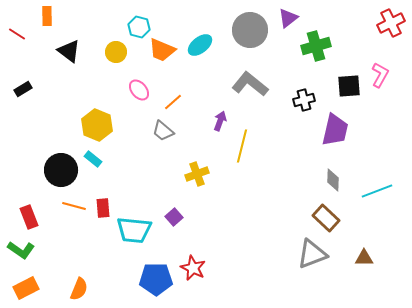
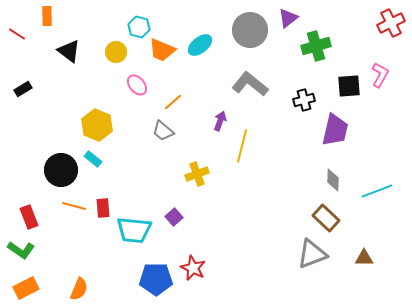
pink ellipse at (139, 90): moved 2 px left, 5 px up
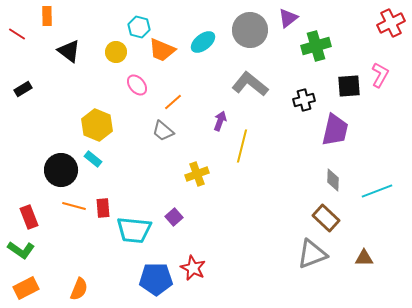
cyan ellipse at (200, 45): moved 3 px right, 3 px up
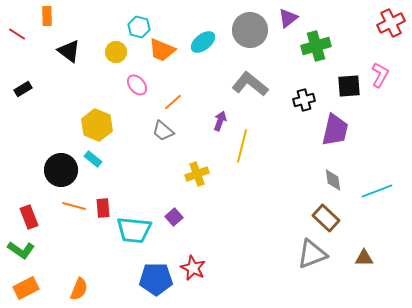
gray diamond at (333, 180): rotated 10 degrees counterclockwise
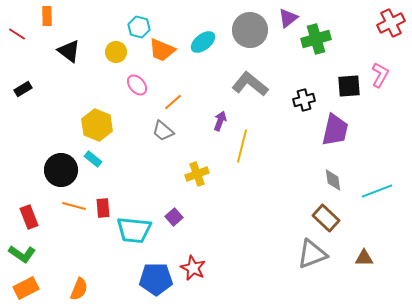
green cross at (316, 46): moved 7 px up
green L-shape at (21, 250): moved 1 px right, 4 px down
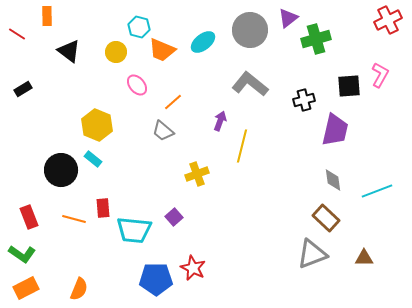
red cross at (391, 23): moved 3 px left, 3 px up
orange line at (74, 206): moved 13 px down
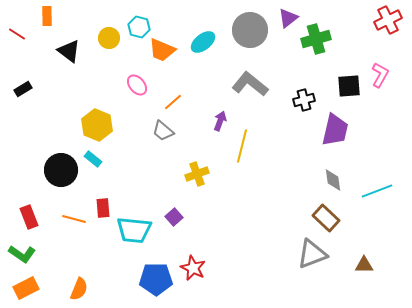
yellow circle at (116, 52): moved 7 px left, 14 px up
brown triangle at (364, 258): moved 7 px down
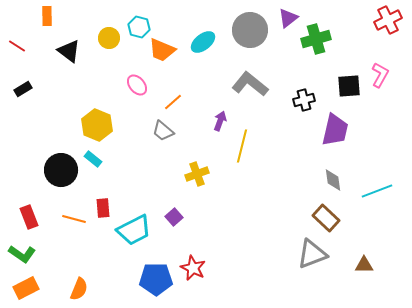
red line at (17, 34): moved 12 px down
cyan trapezoid at (134, 230): rotated 33 degrees counterclockwise
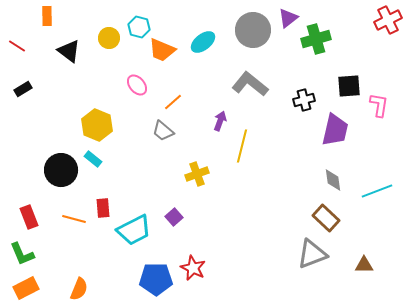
gray circle at (250, 30): moved 3 px right
pink L-shape at (380, 75): moved 1 px left, 30 px down; rotated 20 degrees counterclockwise
green L-shape at (22, 254): rotated 32 degrees clockwise
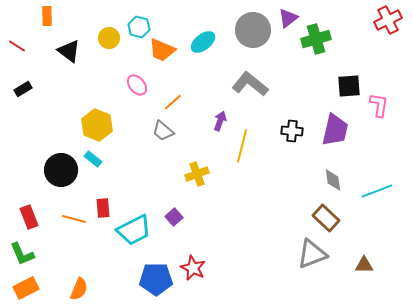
black cross at (304, 100): moved 12 px left, 31 px down; rotated 20 degrees clockwise
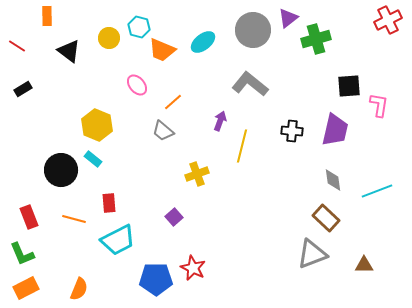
red rectangle at (103, 208): moved 6 px right, 5 px up
cyan trapezoid at (134, 230): moved 16 px left, 10 px down
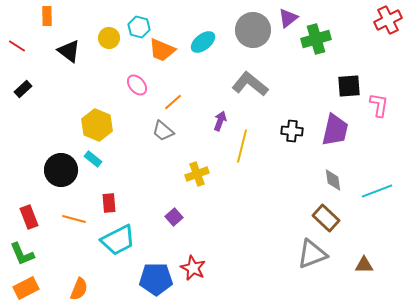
black rectangle at (23, 89): rotated 12 degrees counterclockwise
